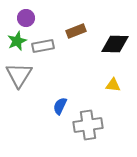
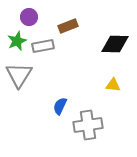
purple circle: moved 3 px right, 1 px up
brown rectangle: moved 8 px left, 5 px up
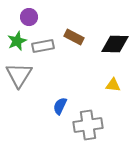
brown rectangle: moved 6 px right, 11 px down; rotated 48 degrees clockwise
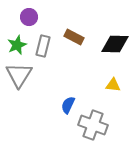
green star: moved 4 px down
gray rectangle: rotated 65 degrees counterclockwise
blue semicircle: moved 8 px right, 1 px up
gray cross: moved 5 px right; rotated 28 degrees clockwise
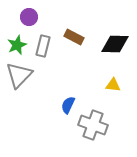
gray triangle: rotated 12 degrees clockwise
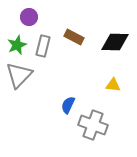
black diamond: moved 2 px up
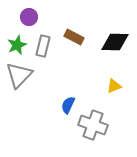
yellow triangle: moved 1 px right, 1 px down; rotated 28 degrees counterclockwise
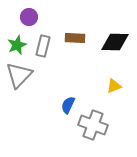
brown rectangle: moved 1 px right, 1 px down; rotated 24 degrees counterclockwise
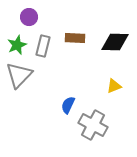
gray cross: rotated 8 degrees clockwise
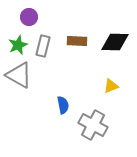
brown rectangle: moved 2 px right, 3 px down
green star: moved 1 px right
gray triangle: rotated 44 degrees counterclockwise
yellow triangle: moved 3 px left
blue semicircle: moved 5 px left; rotated 144 degrees clockwise
